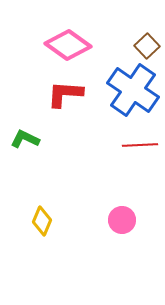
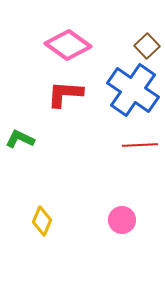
green L-shape: moved 5 px left
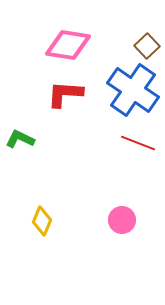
pink diamond: rotated 27 degrees counterclockwise
red line: moved 2 px left, 2 px up; rotated 24 degrees clockwise
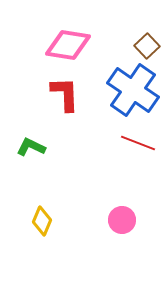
red L-shape: rotated 84 degrees clockwise
green L-shape: moved 11 px right, 8 px down
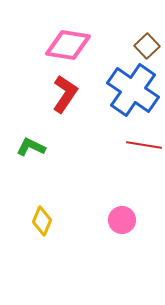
red L-shape: rotated 36 degrees clockwise
red line: moved 6 px right, 2 px down; rotated 12 degrees counterclockwise
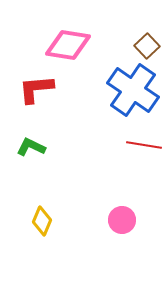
red L-shape: moved 29 px left, 5 px up; rotated 129 degrees counterclockwise
